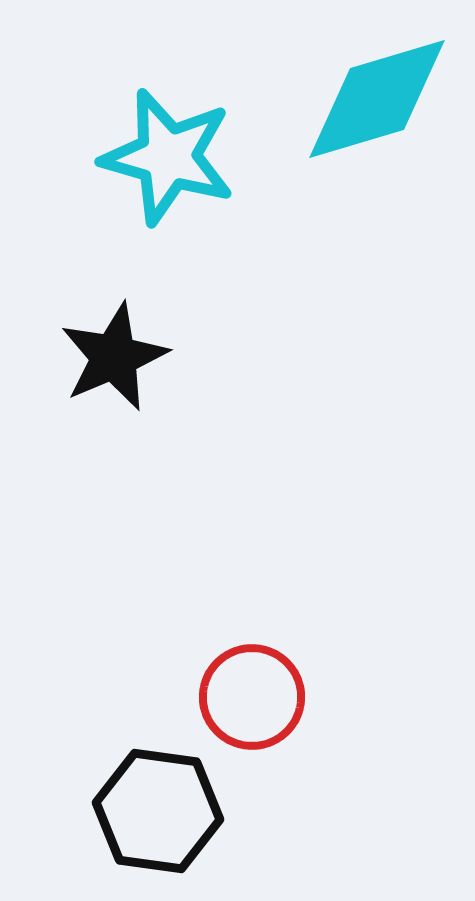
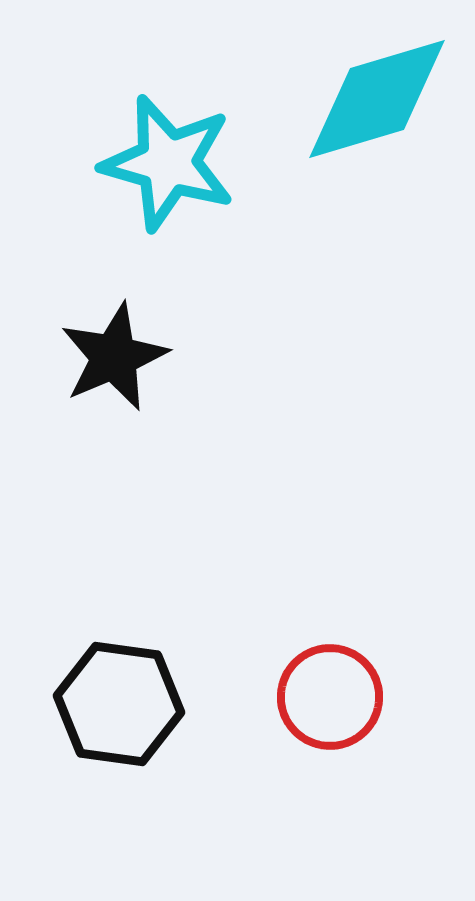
cyan star: moved 6 px down
red circle: moved 78 px right
black hexagon: moved 39 px left, 107 px up
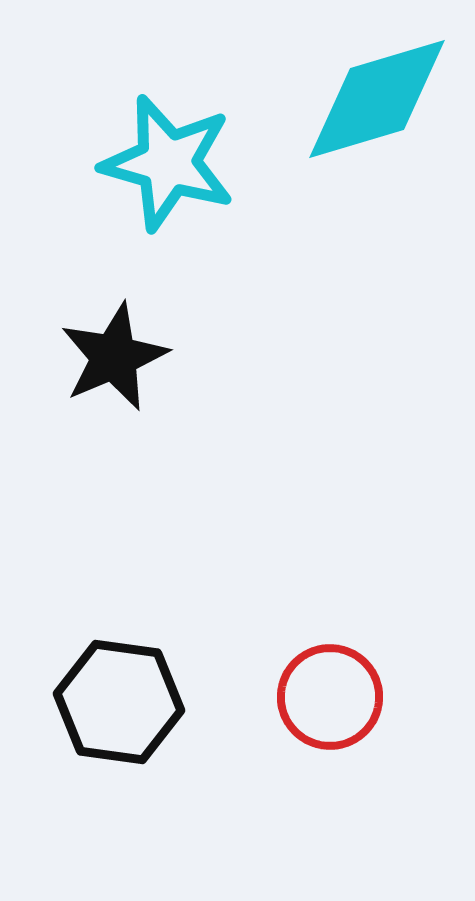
black hexagon: moved 2 px up
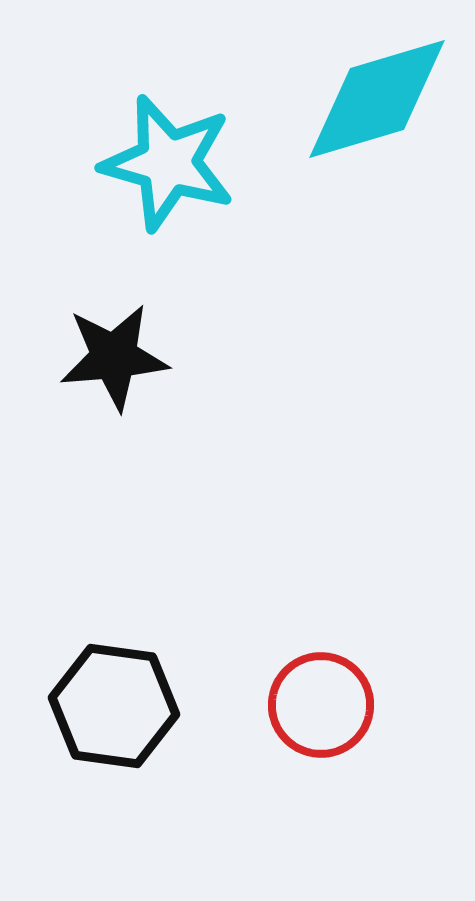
black star: rotated 18 degrees clockwise
red circle: moved 9 px left, 8 px down
black hexagon: moved 5 px left, 4 px down
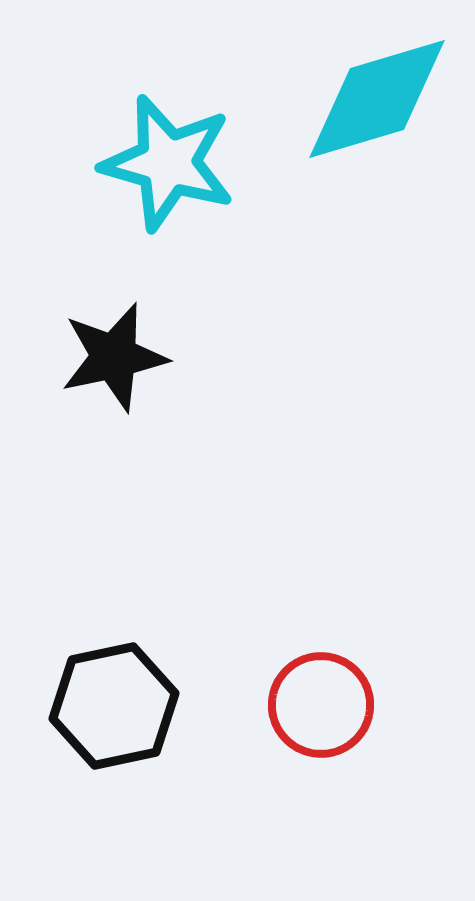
black star: rotated 7 degrees counterclockwise
black hexagon: rotated 20 degrees counterclockwise
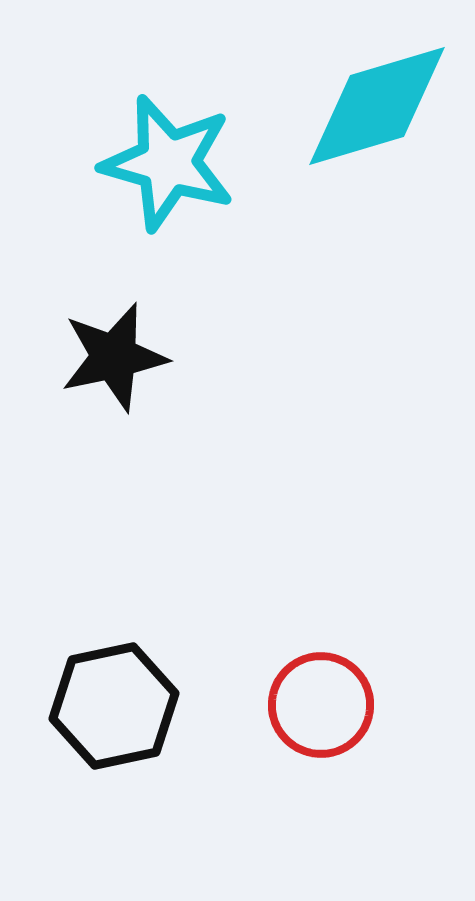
cyan diamond: moved 7 px down
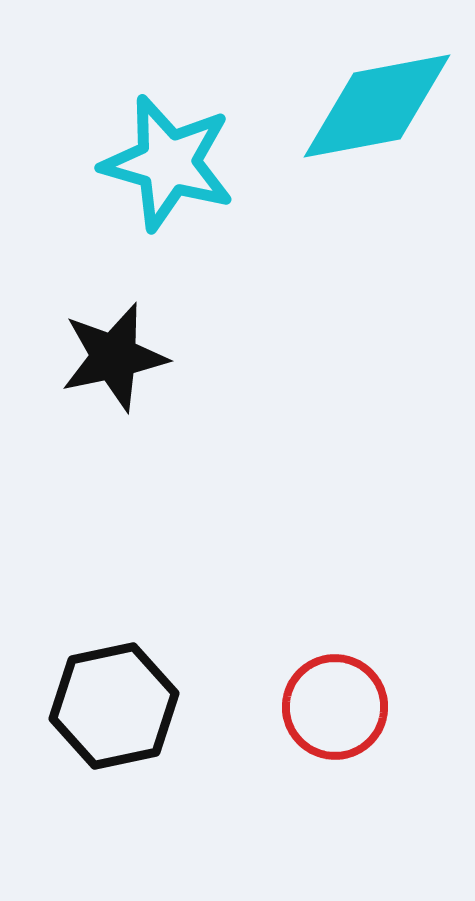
cyan diamond: rotated 6 degrees clockwise
red circle: moved 14 px right, 2 px down
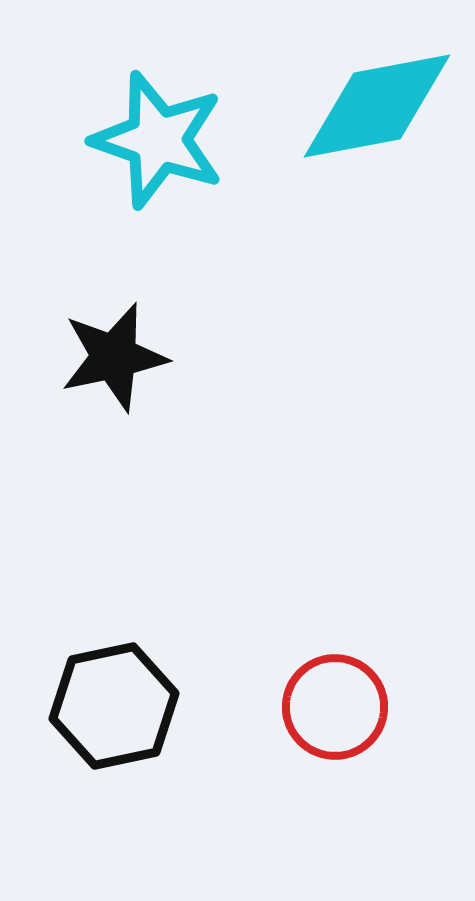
cyan star: moved 10 px left, 23 px up; rotated 3 degrees clockwise
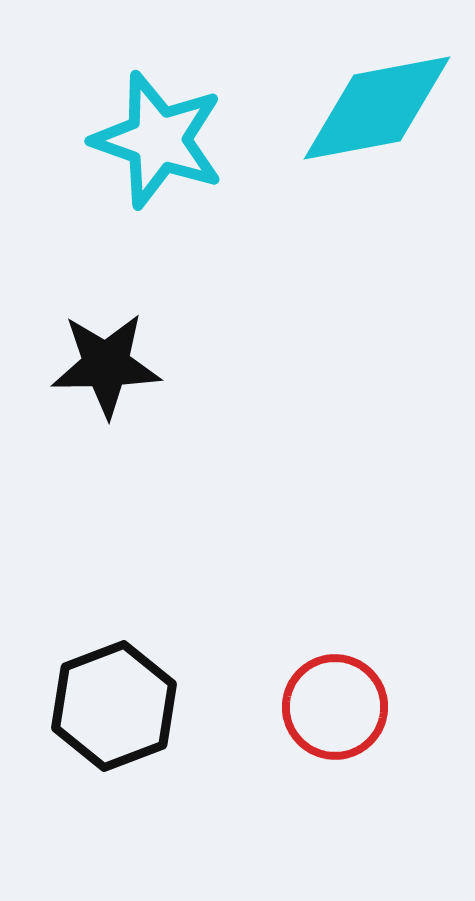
cyan diamond: moved 2 px down
black star: moved 8 px left, 8 px down; rotated 11 degrees clockwise
black hexagon: rotated 9 degrees counterclockwise
